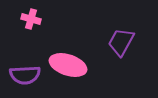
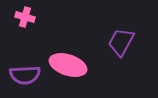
pink cross: moved 6 px left, 2 px up
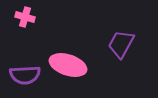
purple trapezoid: moved 2 px down
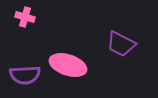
purple trapezoid: rotated 92 degrees counterclockwise
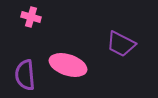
pink cross: moved 6 px right
purple semicircle: rotated 88 degrees clockwise
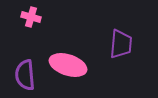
purple trapezoid: rotated 112 degrees counterclockwise
